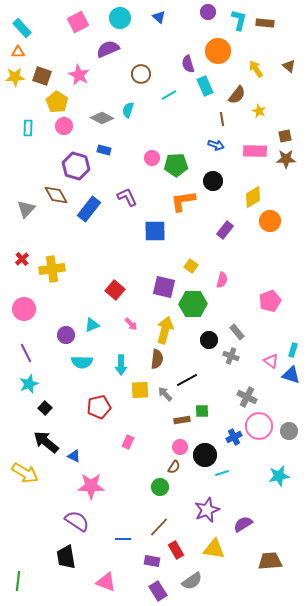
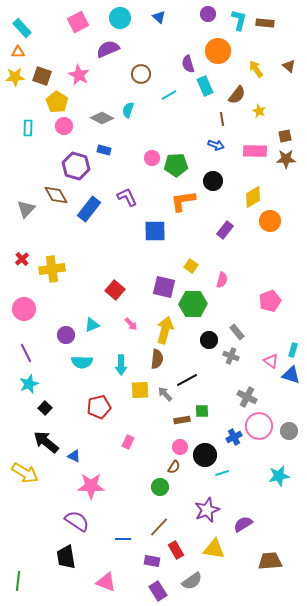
purple circle at (208, 12): moved 2 px down
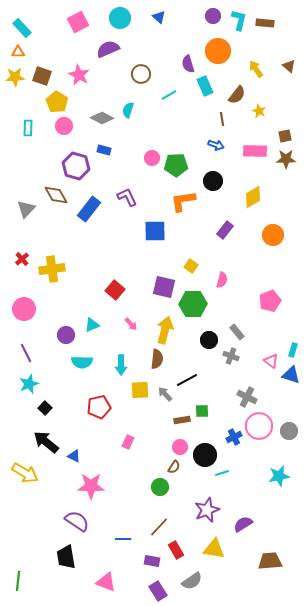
purple circle at (208, 14): moved 5 px right, 2 px down
orange circle at (270, 221): moved 3 px right, 14 px down
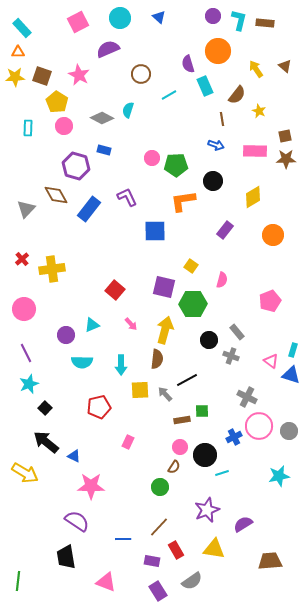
brown triangle at (289, 66): moved 4 px left
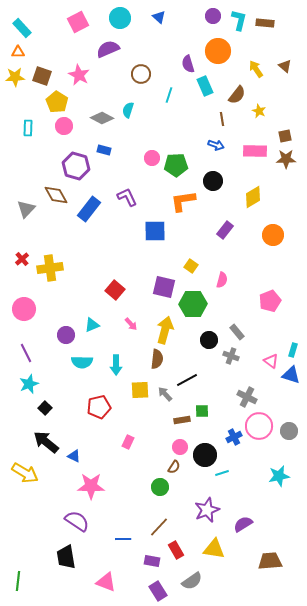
cyan line at (169, 95): rotated 42 degrees counterclockwise
yellow cross at (52, 269): moved 2 px left, 1 px up
cyan arrow at (121, 365): moved 5 px left
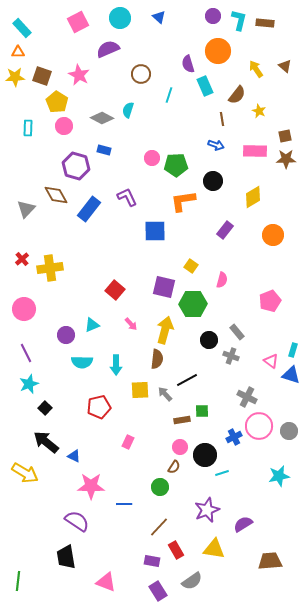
blue line at (123, 539): moved 1 px right, 35 px up
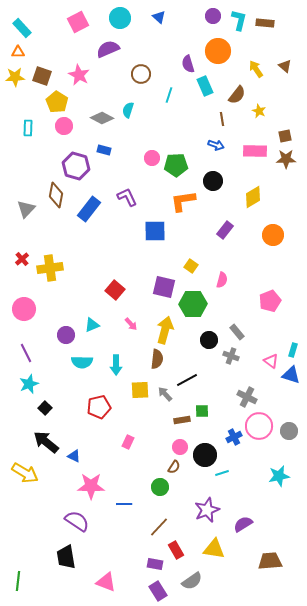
brown diamond at (56, 195): rotated 40 degrees clockwise
purple rectangle at (152, 561): moved 3 px right, 3 px down
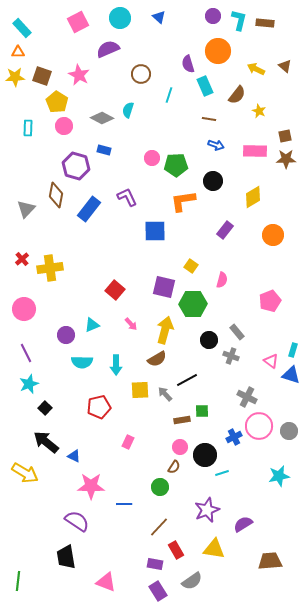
yellow arrow at (256, 69): rotated 30 degrees counterclockwise
brown line at (222, 119): moved 13 px left; rotated 72 degrees counterclockwise
brown semicircle at (157, 359): rotated 54 degrees clockwise
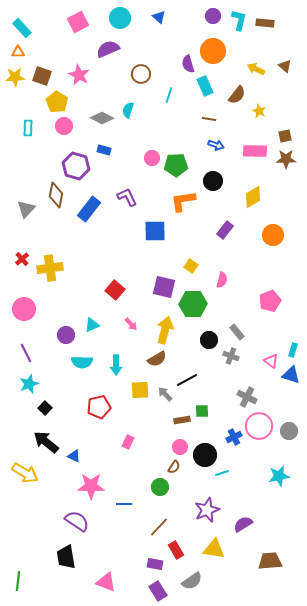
orange circle at (218, 51): moved 5 px left
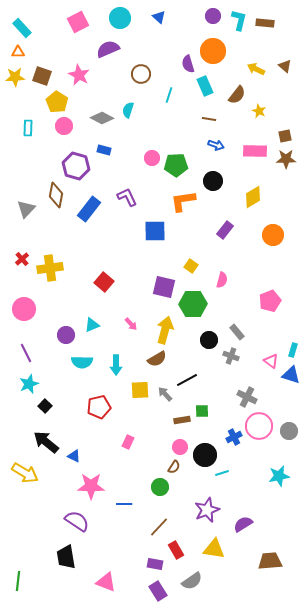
red square at (115, 290): moved 11 px left, 8 px up
black square at (45, 408): moved 2 px up
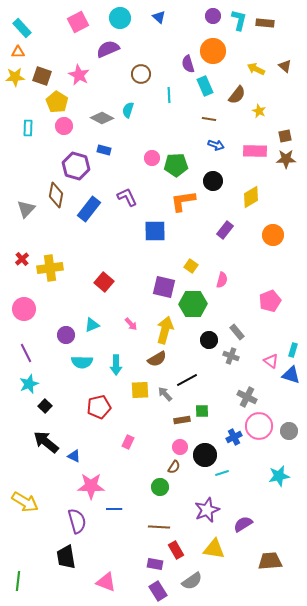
cyan line at (169, 95): rotated 21 degrees counterclockwise
yellow diamond at (253, 197): moved 2 px left
yellow arrow at (25, 473): moved 29 px down
blue line at (124, 504): moved 10 px left, 5 px down
purple semicircle at (77, 521): rotated 40 degrees clockwise
brown line at (159, 527): rotated 50 degrees clockwise
